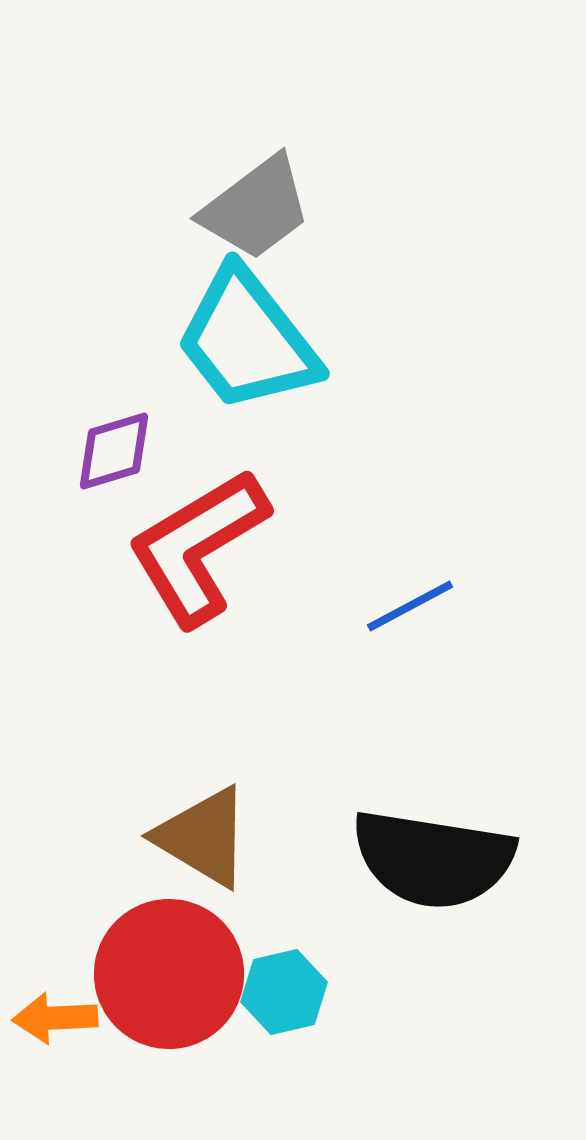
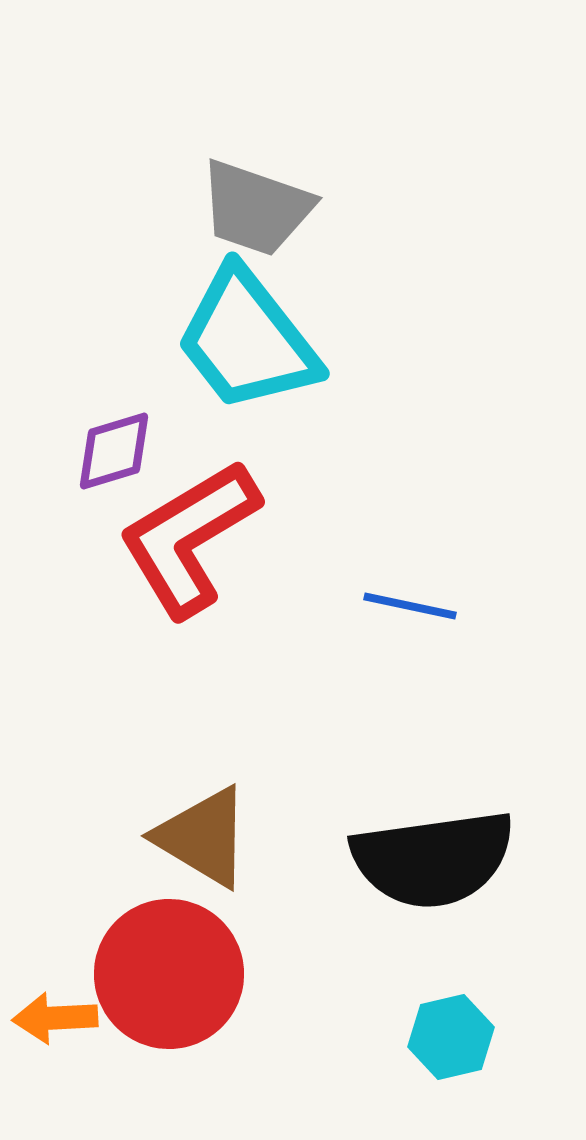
gray trapezoid: rotated 56 degrees clockwise
red L-shape: moved 9 px left, 9 px up
blue line: rotated 40 degrees clockwise
black semicircle: rotated 17 degrees counterclockwise
cyan hexagon: moved 167 px right, 45 px down
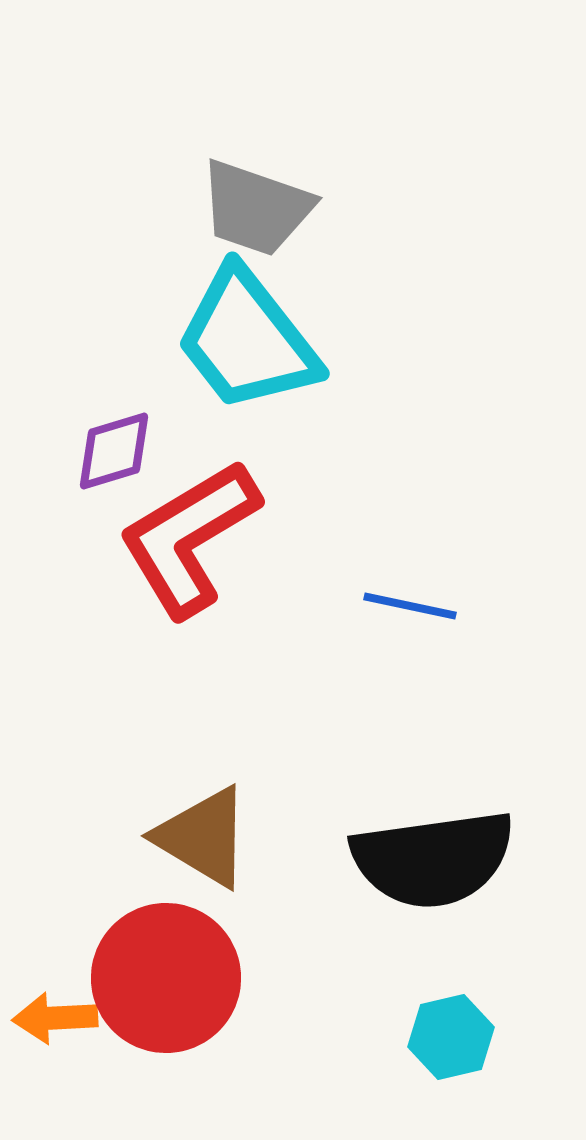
red circle: moved 3 px left, 4 px down
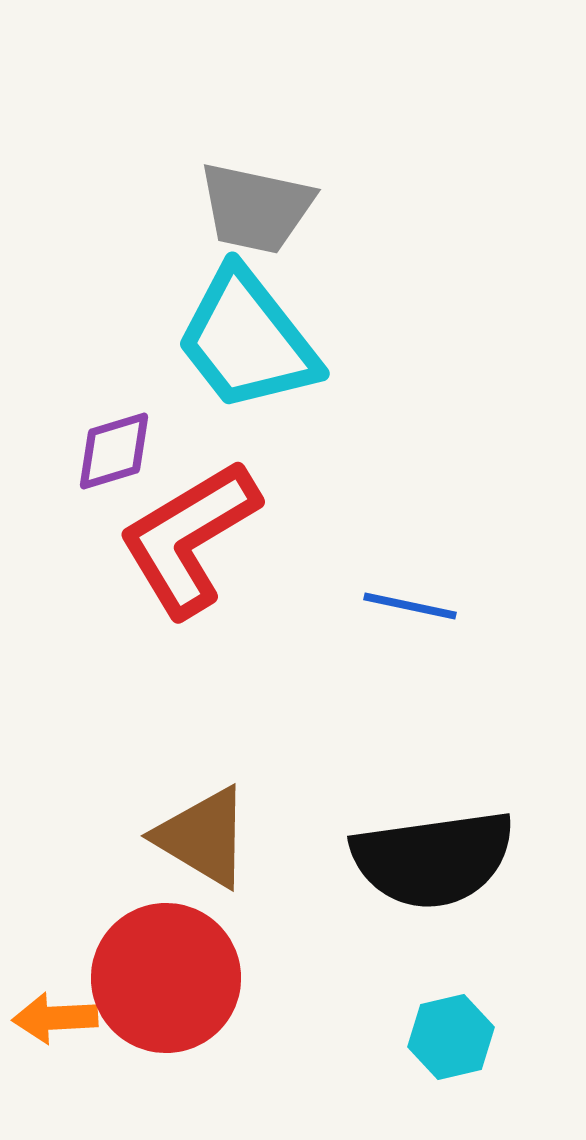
gray trapezoid: rotated 7 degrees counterclockwise
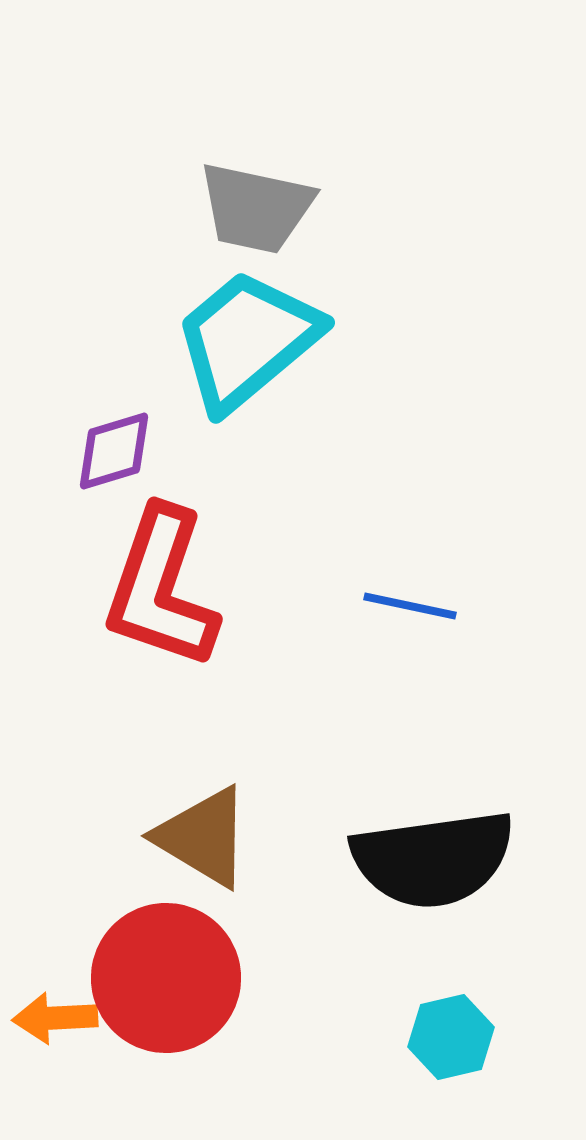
cyan trapezoid: rotated 88 degrees clockwise
red L-shape: moved 28 px left, 50 px down; rotated 40 degrees counterclockwise
